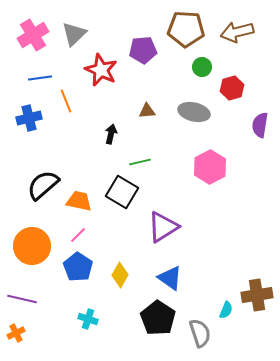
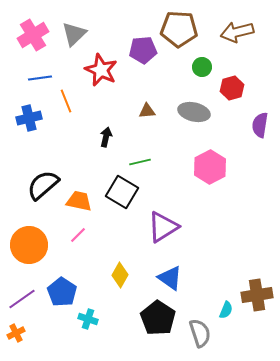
brown pentagon: moved 7 px left
black arrow: moved 5 px left, 3 px down
orange circle: moved 3 px left, 1 px up
blue pentagon: moved 16 px left, 25 px down
purple line: rotated 48 degrees counterclockwise
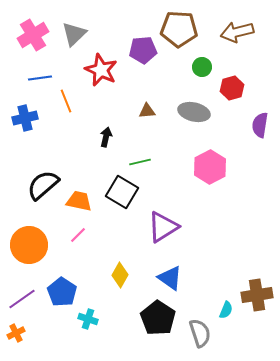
blue cross: moved 4 px left
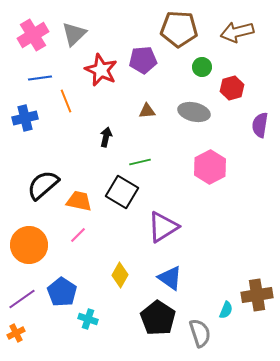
purple pentagon: moved 10 px down
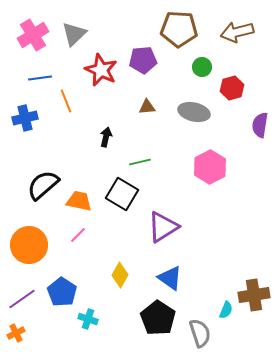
brown triangle: moved 4 px up
black square: moved 2 px down
brown cross: moved 3 px left
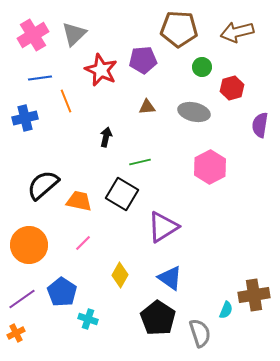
pink line: moved 5 px right, 8 px down
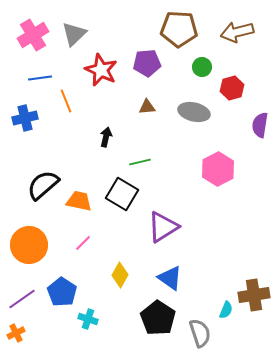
purple pentagon: moved 4 px right, 3 px down
pink hexagon: moved 8 px right, 2 px down
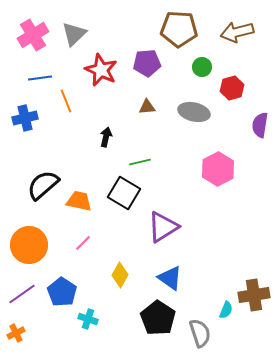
black square: moved 2 px right, 1 px up
purple line: moved 5 px up
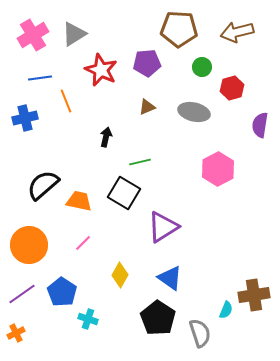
gray triangle: rotated 12 degrees clockwise
brown triangle: rotated 18 degrees counterclockwise
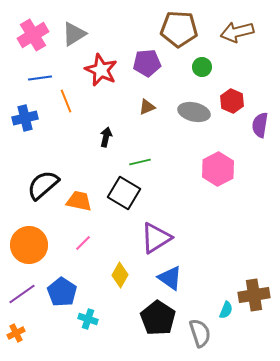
red hexagon: moved 13 px down; rotated 20 degrees counterclockwise
purple triangle: moved 7 px left, 11 px down
